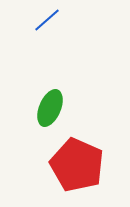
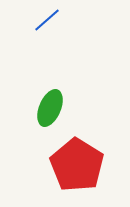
red pentagon: rotated 8 degrees clockwise
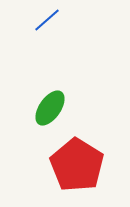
green ellipse: rotated 12 degrees clockwise
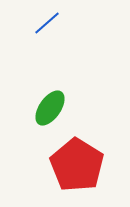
blue line: moved 3 px down
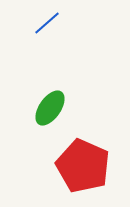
red pentagon: moved 6 px right, 1 px down; rotated 8 degrees counterclockwise
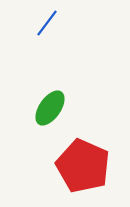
blue line: rotated 12 degrees counterclockwise
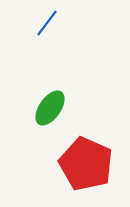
red pentagon: moved 3 px right, 2 px up
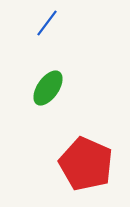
green ellipse: moved 2 px left, 20 px up
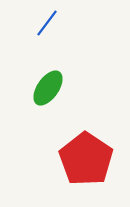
red pentagon: moved 5 px up; rotated 10 degrees clockwise
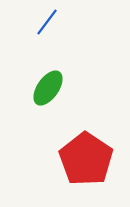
blue line: moved 1 px up
